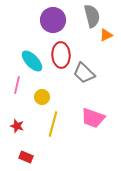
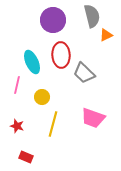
cyan ellipse: moved 1 px down; rotated 20 degrees clockwise
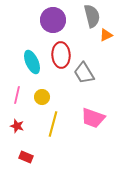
gray trapezoid: rotated 15 degrees clockwise
pink line: moved 10 px down
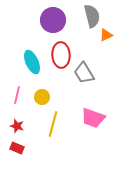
red rectangle: moved 9 px left, 9 px up
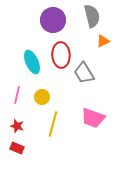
orange triangle: moved 3 px left, 6 px down
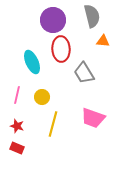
orange triangle: rotated 32 degrees clockwise
red ellipse: moved 6 px up
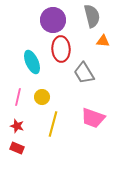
pink line: moved 1 px right, 2 px down
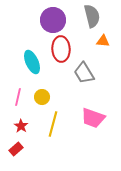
red star: moved 4 px right; rotated 16 degrees clockwise
red rectangle: moved 1 px left, 1 px down; rotated 64 degrees counterclockwise
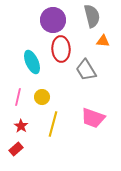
gray trapezoid: moved 2 px right, 3 px up
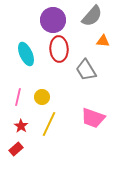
gray semicircle: rotated 55 degrees clockwise
red ellipse: moved 2 px left
cyan ellipse: moved 6 px left, 8 px up
yellow line: moved 4 px left; rotated 10 degrees clockwise
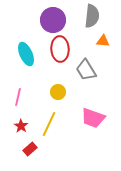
gray semicircle: rotated 35 degrees counterclockwise
red ellipse: moved 1 px right
yellow circle: moved 16 px right, 5 px up
red rectangle: moved 14 px right
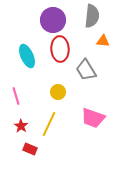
cyan ellipse: moved 1 px right, 2 px down
pink line: moved 2 px left, 1 px up; rotated 30 degrees counterclockwise
red rectangle: rotated 64 degrees clockwise
